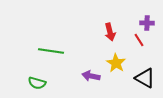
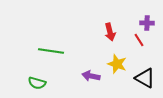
yellow star: moved 1 px right, 1 px down; rotated 12 degrees counterclockwise
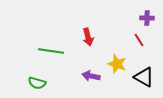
purple cross: moved 5 px up
red arrow: moved 22 px left, 5 px down
black triangle: moved 1 px left, 1 px up
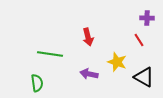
green line: moved 1 px left, 3 px down
yellow star: moved 2 px up
purple arrow: moved 2 px left, 2 px up
green semicircle: rotated 114 degrees counterclockwise
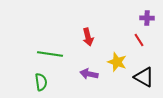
green semicircle: moved 4 px right, 1 px up
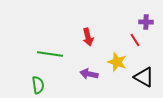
purple cross: moved 1 px left, 4 px down
red line: moved 4 px left
green semicircle: moved 3 px left, 3 px down
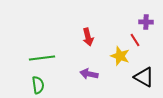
green line: moved 8 px left, 4 px down; rotated 15 degrees counterclockwise
yellow star: moved 3 px right, 6 px up
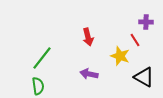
green line: rotated 45 degrees counterclockwise
green semicircle: moved 1 px down
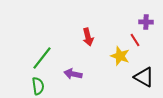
purple arrow: moved 16 px left
